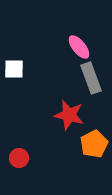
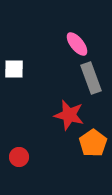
pink ellipse: moved 2 px left, 3 px up
orange pentagon: moved 1 px left, 1 px up; rotated 8 degrees counterclockwise
red circle: moved 1 px up
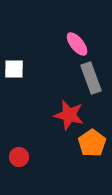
orange pentagon: moved 1 px left
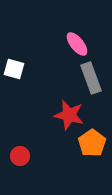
white square: rotated 15 degrees clockwise
red circle: moved 1 px right, 1 px up
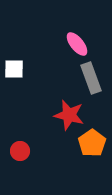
white square: rotated 15 degrees counterclockwise
red circle: moved 5 px up
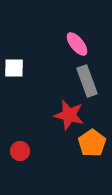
white square: moved 1 px up
gray rectangle: moved 4 px left, 3 px down
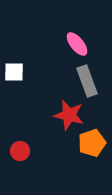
white square: moved 4 px down
orange pentagon: rotated 16 degrees clockwise
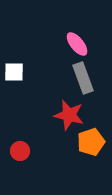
gray rectangle: moved 4 px left, 3 px up
orange pentagon: moved 1 px left, 1 px up
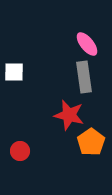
pink ellipse: moved 10 px right
gray rectangle: moved 1 px right, 1 px up; rotated 12 degrees clockwise
orange pentagon: rotated 16 degrees counterclockwise
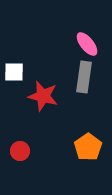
gray rectangle: rotated 16 degrees clockwise
red star: moved 26 px left, 19 px up
orange pentagon: moved 3 px left, 5 px down
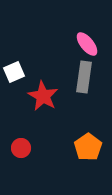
white square: rotated 25 degrees counterclockwise
red star: rotated 16 degrees clockwise
red circle: moved 1 px right, 3 px up
